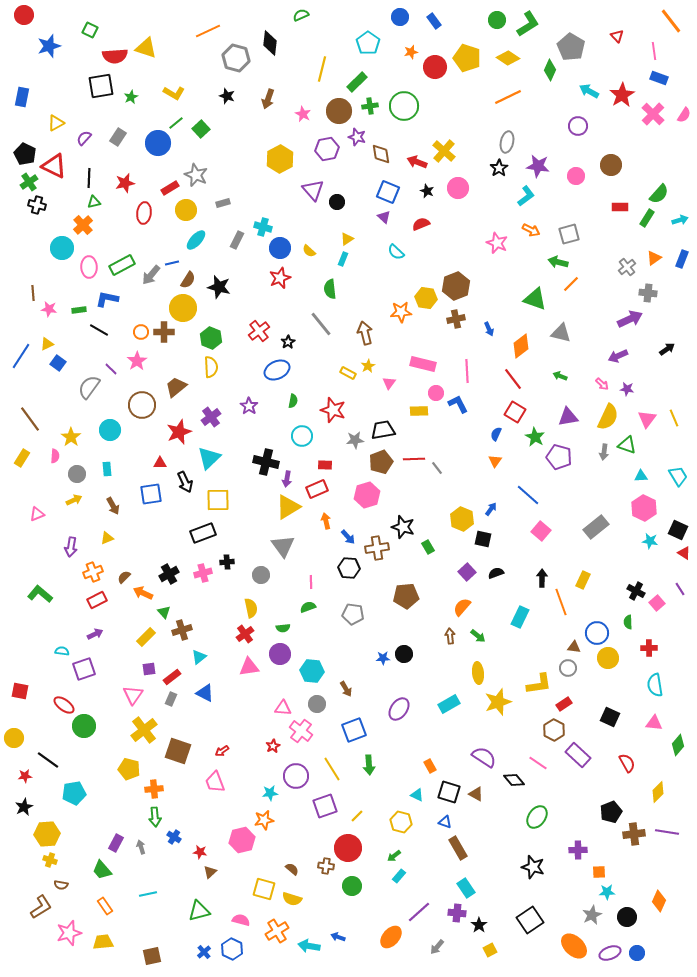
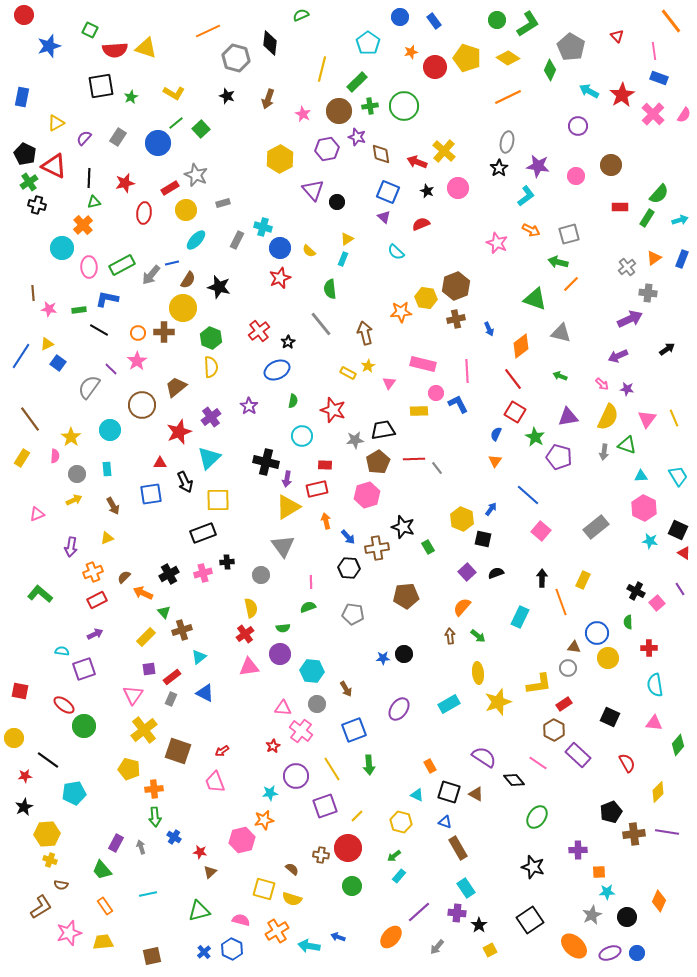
red semicircle at (115, 56): moved 6 px up
orange circle at (141, 332): moved 3 px left, 1 px down
brown pentagon at (381, 462): moved 3 px left; rotated 10 degrees counterclockwise
red rectangle at (317, 489): rotated 10 degrees clockwise
brown cross at (326, 866): moved 5 px left, 11 px up
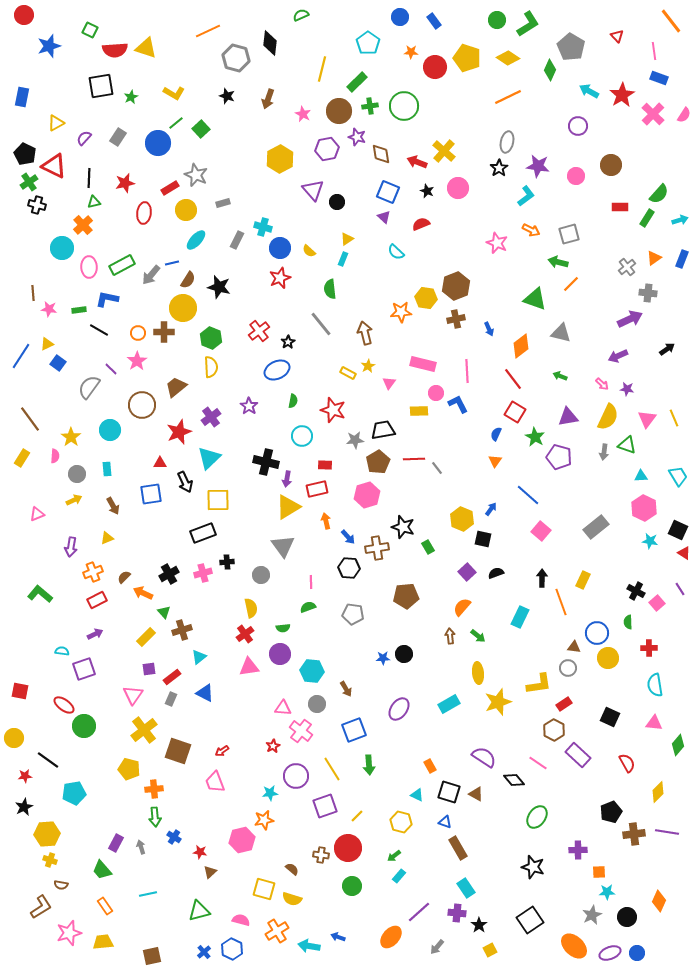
orange star at (411, 52): rotated 16 degrees clockwise
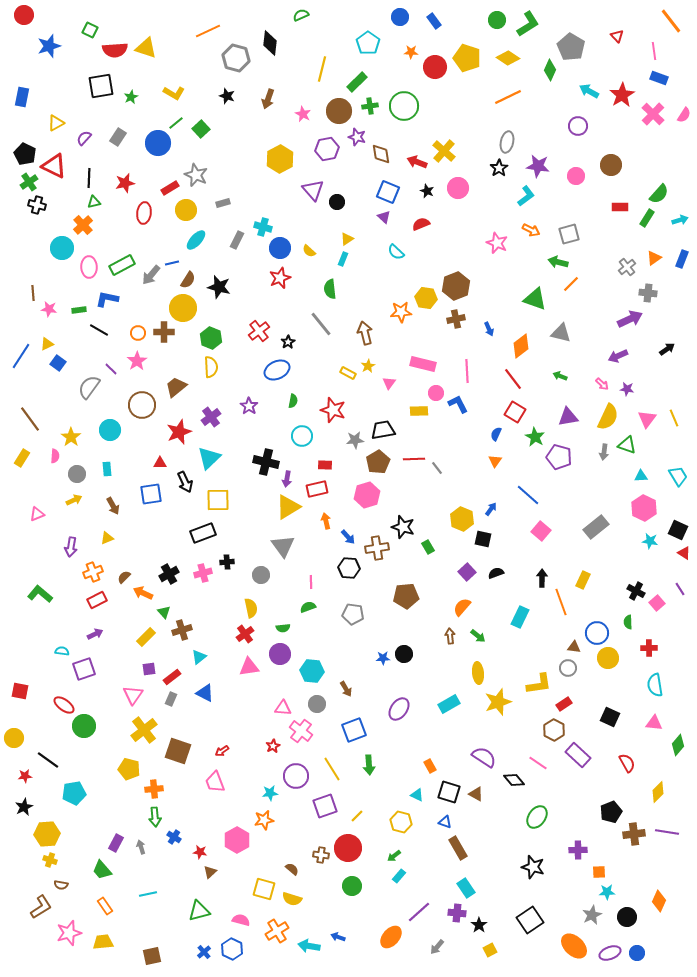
pink hexagon at (242, 840): moved 5 px left; rotated 15 degrees counterclockwise
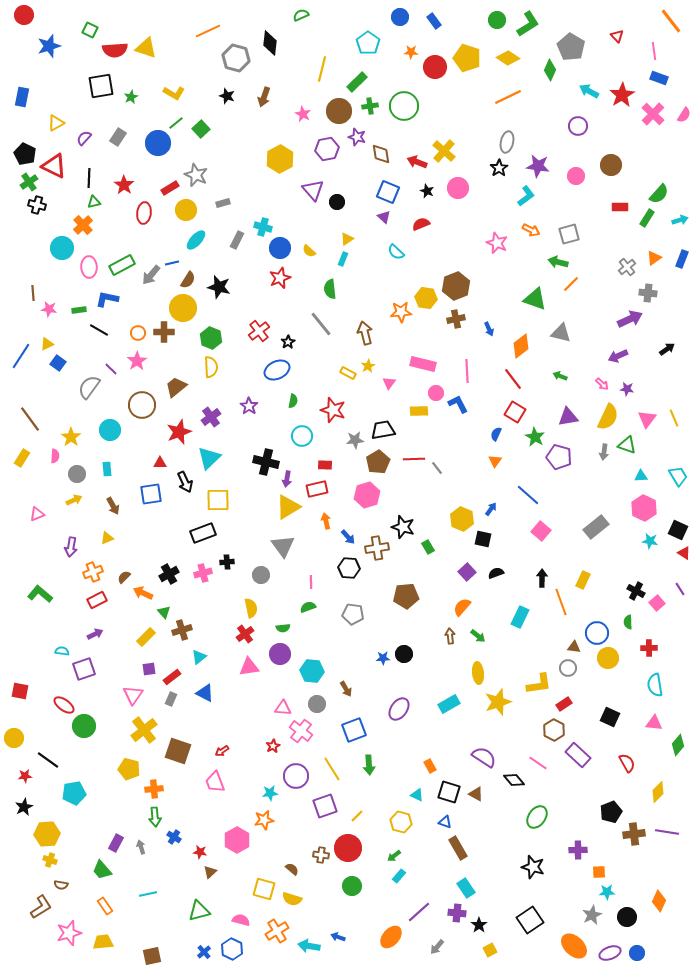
brown arrow at (268, 99): moved 4 px left, 2 px up
red star at (125, 183): moved 1 px left, 2 px down; rotated 24 degrees counterclockwise
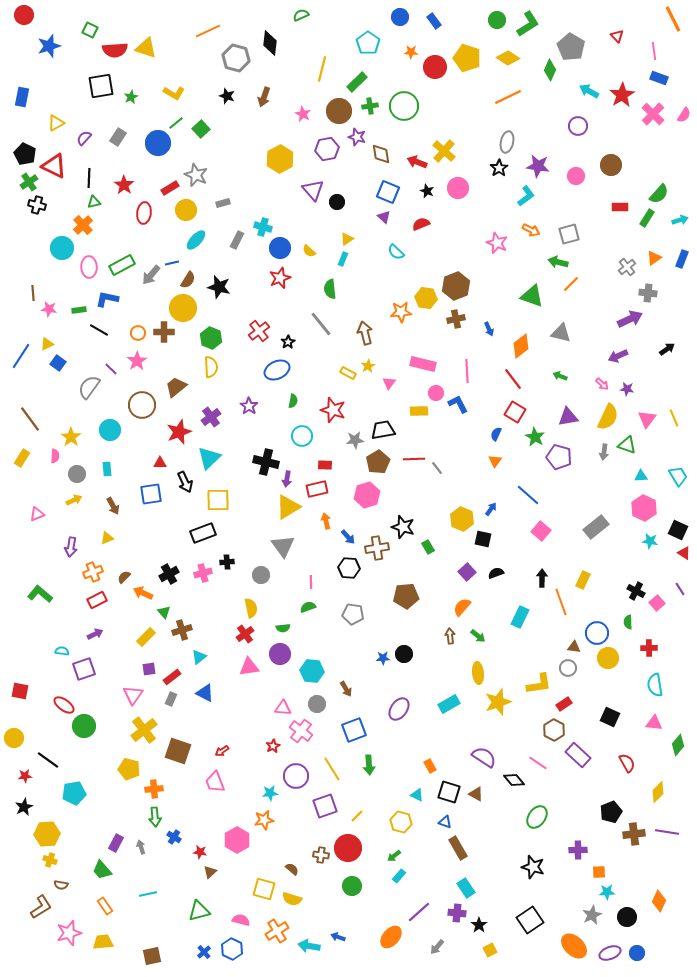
orange line at (671, 21): moved 2 px right, 2 px up; rotated 12 degrees clockwise
green triangle at (535, 299): moved 3 px left, 3 px up
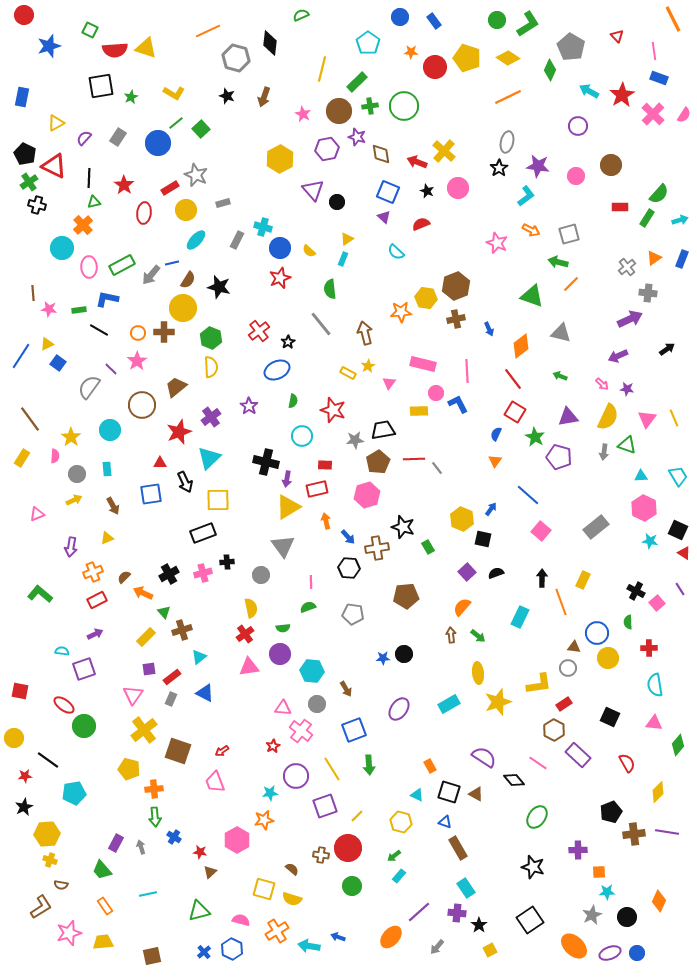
brown arrow at (450, 636): moved 1 px right, 1 px up
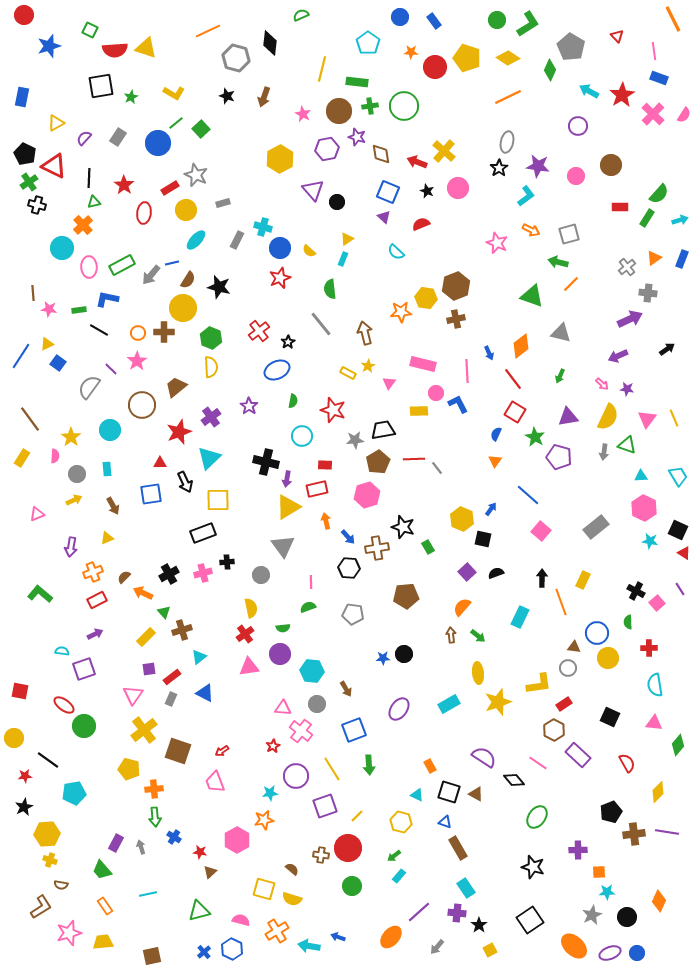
green rectangle at (357, 82): rotated 50 degrees clockwise
blue arrow at (489, 329): moved 24 px down
green arrow at (560, 376): rotated 88 degrees counterclockwise
